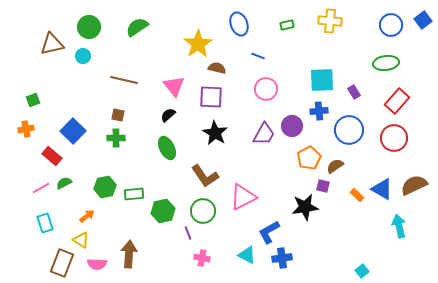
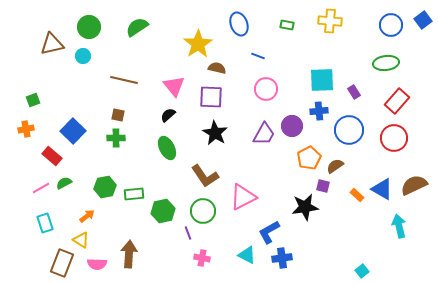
green rectangle at (287, 25): rotated 24 degrees clockwise
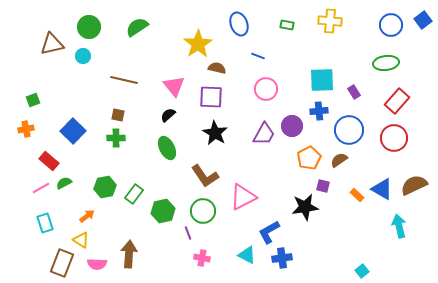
red rectangle at (52, 156): moved 3 px left, 5 px down
brown semicircle at (335, 166): moved 4 px right, 6 px up
green rectangle at (134, 194): rotated 48 degrees counterclockwise
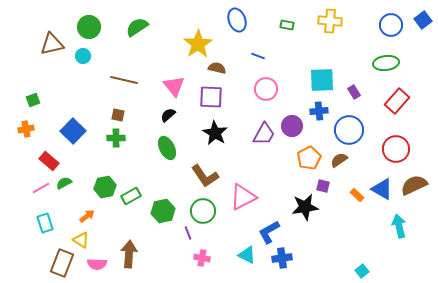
blue ellipse at (239, 24): moved 2 px left, 4 px up
red circle at (394, 138): moved 2 px right, 11 px down
green rectangle at (134, 194): moved 3 px left, 2 px down; rotated 24 degrees clockwise
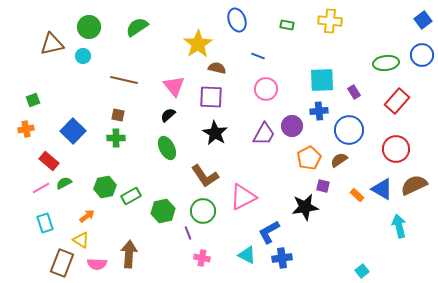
blue circle at (391, 25): moved 31 px right, 30 px down
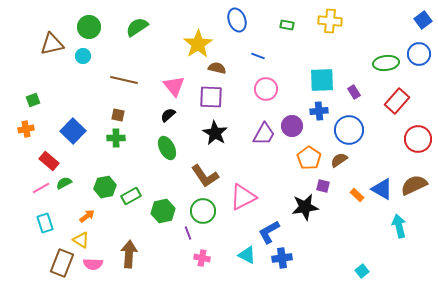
blue circle at (422, 55): moved 3 px left, 1 px up
red circle at (396, 149): moved 22 px right, 10 px up
orange pentagon at (309, 158): rotated 10 degrees counterclockwise
pink semicircle at (97, 264): moved 4 px left
